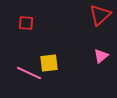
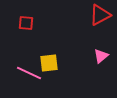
red triangle: rotated 15 degrees clockwise
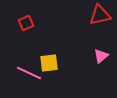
red triangle: rotated 15 degrees clockwise
red square: rotated 28 degrees counterclockwise
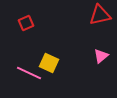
yellow square: rotated 30 degrees clockwise
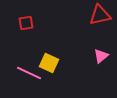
red square: rotated 14 degrees clockwise
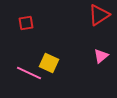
red triangle: moved 1 px left; rotated 20 degrees counterclockwise
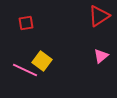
red triangle: moved 1 px down
yellow square: moved 7 px left, 2 px up; rotated 12 degrees clockwise
pink line: moved 4 px left, 3 px up
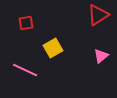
red triangle: moved 1 px left, 1 px up
yellow square: moved 11 px right, 13 px up; rotated 24 degrees clockwise
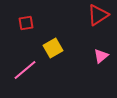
pink line: rotated 65 degrees counterclockwise
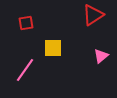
red triangle: moved 5 px left
yellow square: rotated 30 degrees clockwise
pink line: rotated 15 degrees counterclockwise
